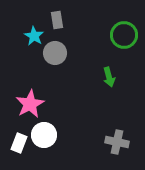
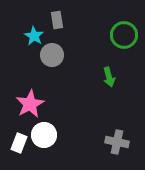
gray circle: moved 3 px left, 2 px down
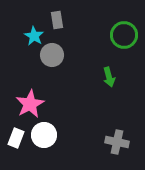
white rectangle: moved 3 px left, 5 px up
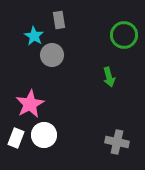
gray rectangle: moved 2 px right
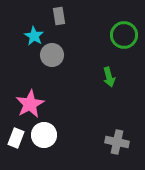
gray rectangle: moved 4 px up
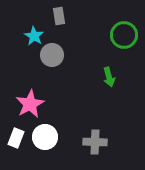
white circle: moved 1 px right, 2 px down
gray cross: moved 22 px left; rotated 10 degrees counterclockwise
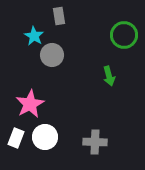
green arrow: moved 1 px up
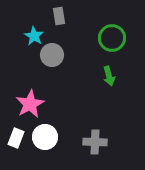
green circle: moved 12 px left, 3 px down
